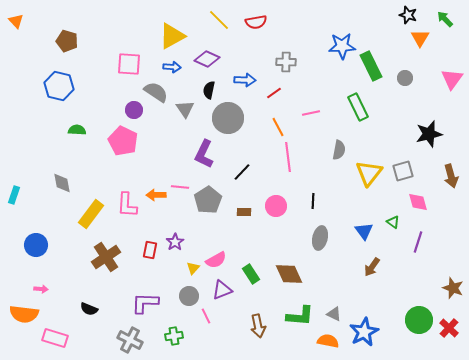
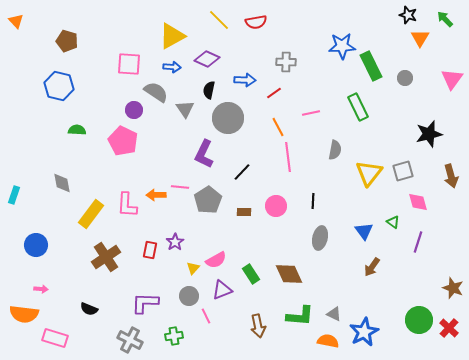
gray semicircle at (339, 150): moved 4 px left
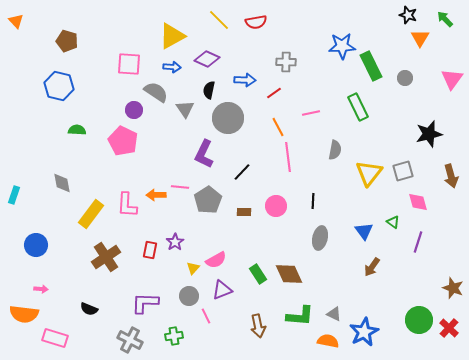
green rectangle at (251, 274): moved 7 px right
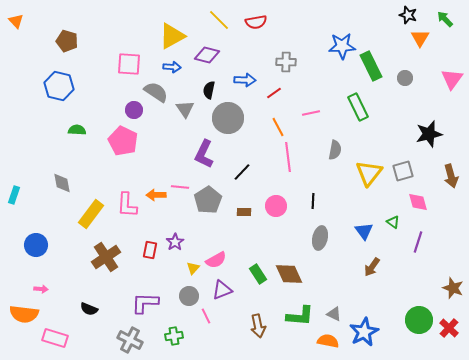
purple diamond at (207, 59): moved 4 px up; rotated 10 degrees counterclockwise
